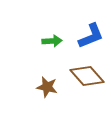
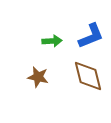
brown diamond: moved 1 px right; rotated 28 degrees clockwise
brown star: moved 9 px left, 10 px up
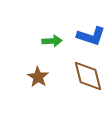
blue L-shape: rotated 40 degrees clockwise
brown star: rotated 20 degrees clockwise
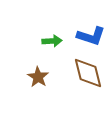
brown diamond: moved 3 px up
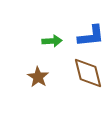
blue L-shape: rotated 24 degrees counterclockwise
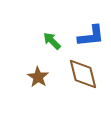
green arrow: rotated 132 degrees counterclockwise
brown diamond: moved 5 px left, 1 px down
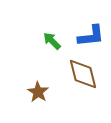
brown star: moved 15 px down
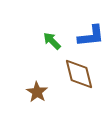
brown diamond: moved 4 px left
brown star: moved 1 px left
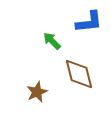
blue L-shape: moved 2 px left, 14 px up
brown star: rotated 15 degrees clockwise
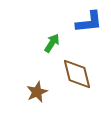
green arrow: moved 2 px down; rotated 78 degrees clockwise
brown diamond: moved 2 px left
